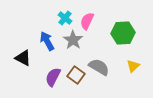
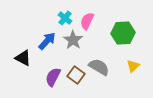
blue arrow: rotated 72 degrees clockwise
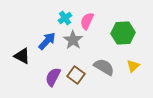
cyan cross: rotated 16 degrees clockwise
black triangle: moved 1 px left, 2 px up
gray semicircle: moved 5 px right
